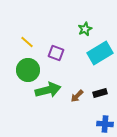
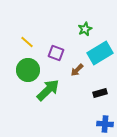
green arrow: rotated 30 degrees counterclockwise
brown arrow: moved 26 px up
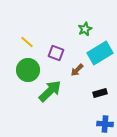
green arrow: moved 2 px right, 1 px down
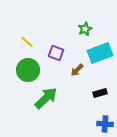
cyan rectangle: rotated 10 degrees clockwise
green arrow: moved 4 px left, 7 px down
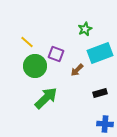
purple square: moved 1 px down
green circle: moved 7 px right, 4 px up
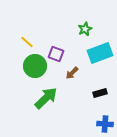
brown arrow: moved 5 px left, 3 px down
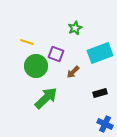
green star: moved 10 px left, 1 px up
yellow line: rotated 24 degrees counterclockwise
green circle: moved 1 px right
brown arrow: moved 1 px right, 1 px up
blue cross: rotated 21 degrees clockwise
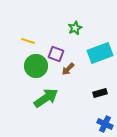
yellow line: moved 1 px right, 1 px up
brown arrow: moved 5 px left, 3 px up
green arrow: rotated 10 degrees clockwise
